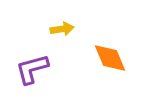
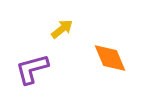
yellow arrow: rotated 30 degrees counterclockwise
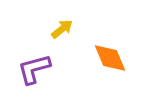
purple L-shape: moved 2 px right
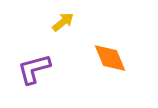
yellow arrow: moved 1 px right, 7 px up
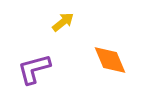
orange diamond: moved 2 px down
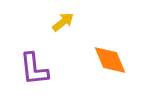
purple L-shape: rotated 81 degrees counterclockwise
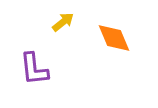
orange diamond: moved 4 px right, 22 px up
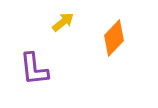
orange diamond: rotated 66 degrees clockwise
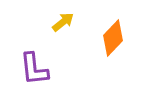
orange diamond: moved 1 px left
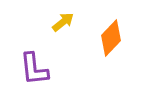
orange diamond: moved 2 px left
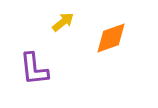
orange diamond: rotated 27 degrees clockwise
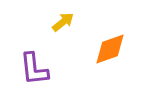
orange diamond: moved 1 px left, 11 px down
